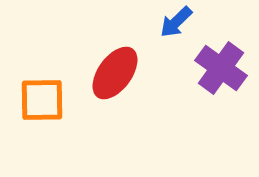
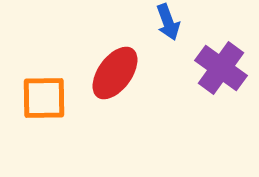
blue arrow: moved 8 px left; rotated 66 degrees counterclockwise
orange square: moved 2 px right, 2 px up
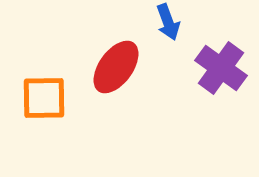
red ellipse: moved 1 px right, 6 px up
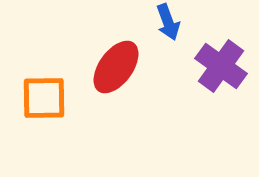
purple cross: moved 2 px up
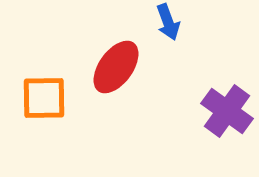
purple cross: moved 6 px right, 45 px down
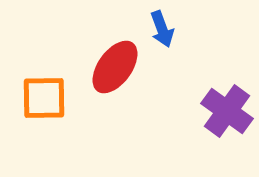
blue arrow: moved 6 px left, 7 px down
red ellipse: moved 1 px left
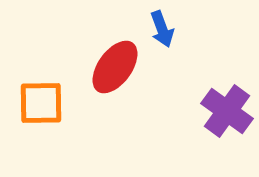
orange square: moved 3 px left, 5 px down
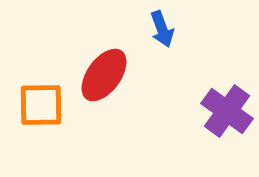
red ellipse: moved 11 px left, 8 px down
orange square: moved 2 px down
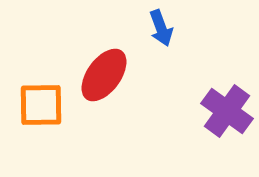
blue arrow: moved 1 px left, 1 px up
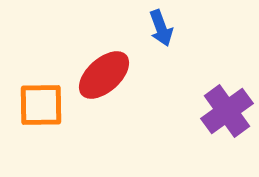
red ellipse: rotated 12 degrees clockwise
purple cross: rotated 18 degrees clockwise
